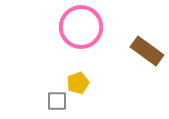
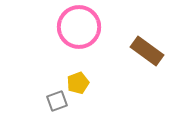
pink circle: moved 2 px left
gray square: rotated 20 degrees counterclockwise
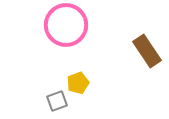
pink circle: moved 13 px left, 2 px up
brown rectangle: rotated 20 degrees clockwise
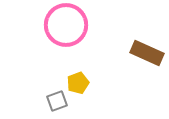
brown rectangle: moved 2 px down; rotated 32 degrees counterclockwise
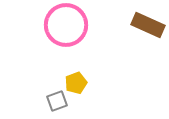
brown rectangle: moved 1 px right, 28 px up
yellow pentagon: moved 2 px left
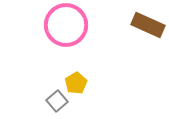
yellow pentagon: rotated 10 degrees counterclockwise
gray square: rotated 20 degrees counterclockwise
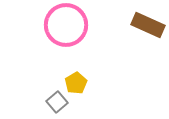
gray square: moved 1 px down
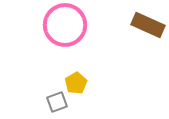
pink circle: moved 1 px left
gray square: rotated 20 degrees clockwise
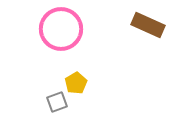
pink circle: moved 4 px left, 4 px down
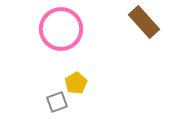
brown rectangle: moved 4 px left, 3 px up; rotated 24 degrees clockwise
